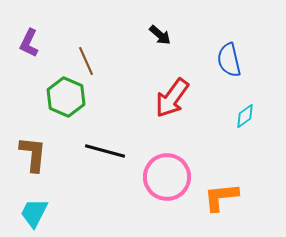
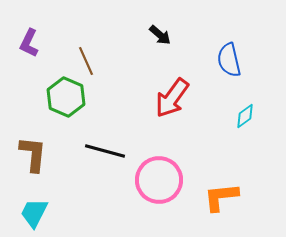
pink circle: moved 8 px left, 3 px down
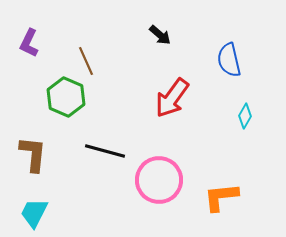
cyan diamond: rotated 25 degrees counterclockwise
